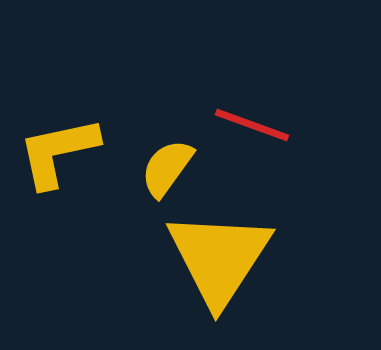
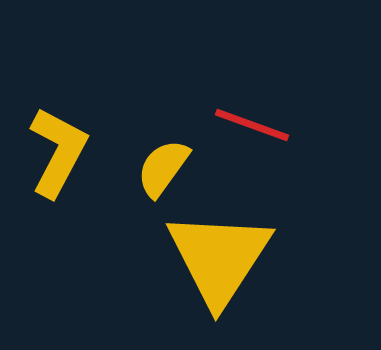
yellow L-shape: rotated 130 degrees clockwise
yellow semicircle: moved 4 px left
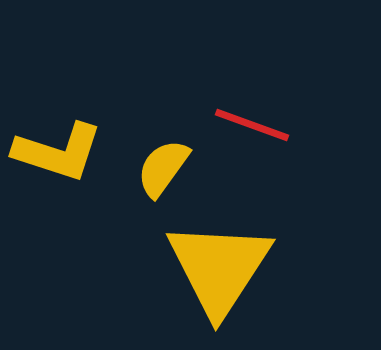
yellow L-shape: rotated 80 degrees clockwise
yellow triangle: moved 10 px down
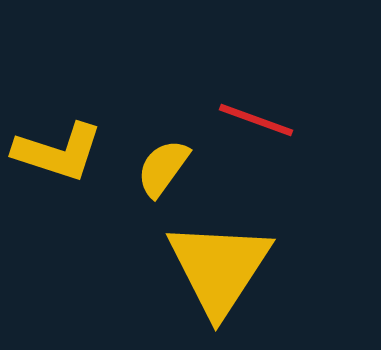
red line: moved 4 px right, 5 px up
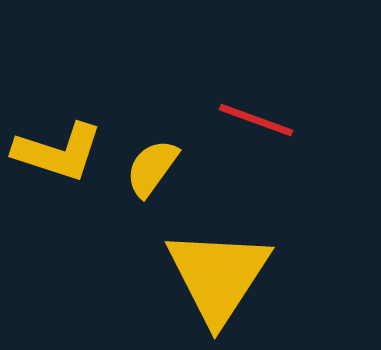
yellow semicircle: moved 11 px left
yellow triangle: moved 1 px left, 8 px down
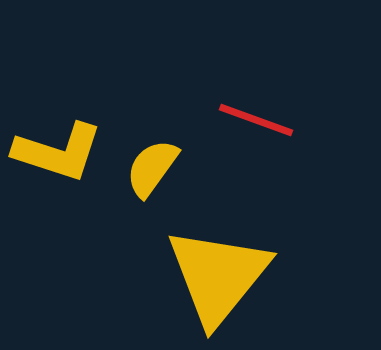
yellow triangle: rotated 6 degrees clockwise
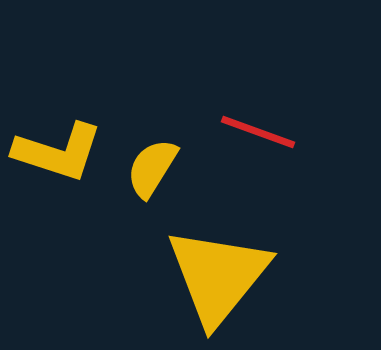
red line: moved 2 px right, 12 px down
yellow semicircle: rotated 4 degrees counterclockwise
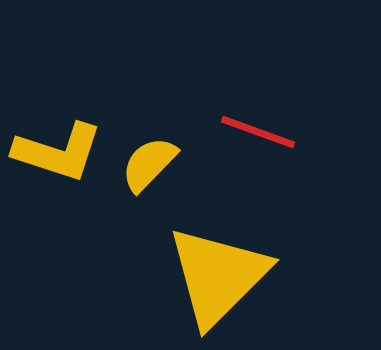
yellow semicircle: moved 3 px left, 4 px up; rotated 12 degrees clockwise
yellow triangle: rotated 6 degrees clockwise
